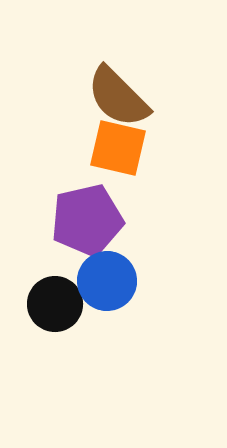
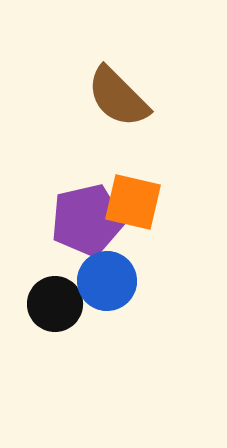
orange square: moved 15 px right, 54 px down
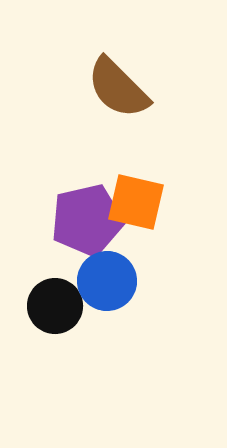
brown semicircle: moved 9 px up
orange square: moved 3 px right
black circle: moved 2 px down
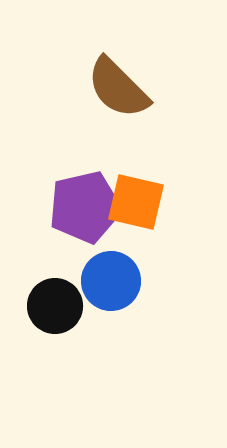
purple pentagon: moved 2 px left, 13 px up
blue circle: moved 4 px right
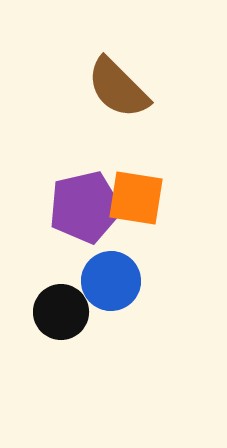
orange square: moved 4 px up; rotated 4 degrees counterclockwise
black circle: moved 6 px right, 6 px down
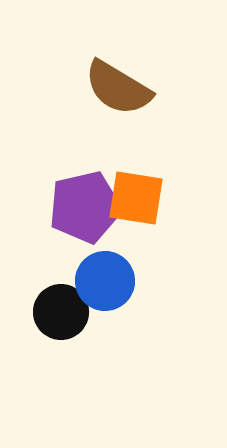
brown semicircle: rotated 14 degrees counterclockwise
blue circle: moved 6 px left
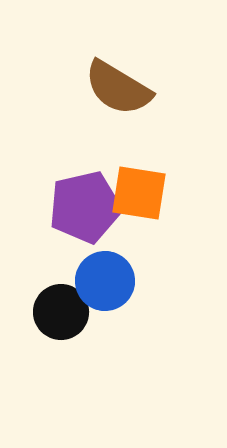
orange square: moved 3 px right, 5 px up
